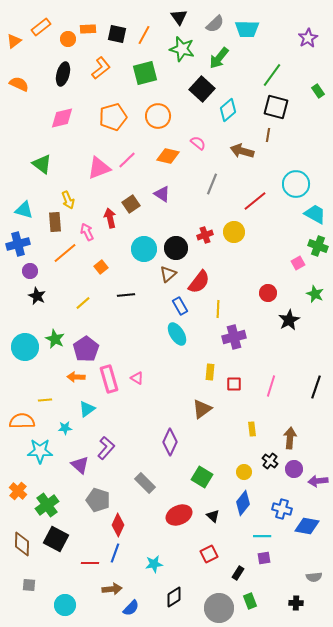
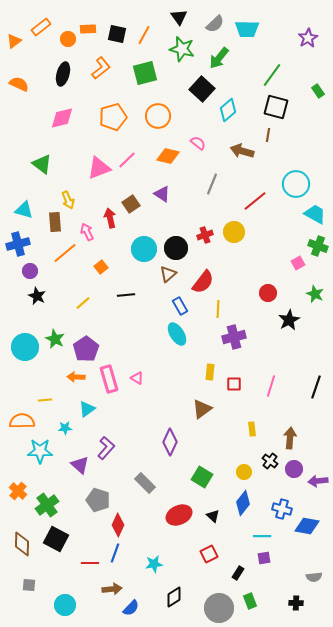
red semicircle at (199, 282): moved 4 px right
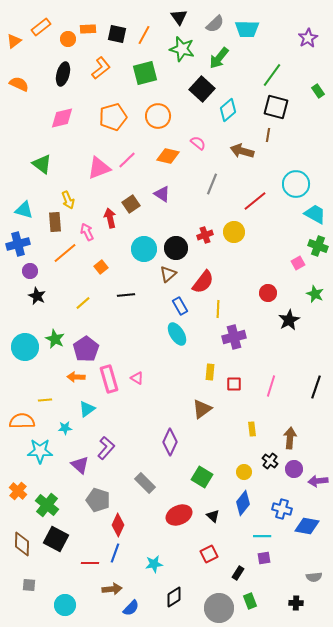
green cross at (47, 505): rotated 15 degrees counterclockwise
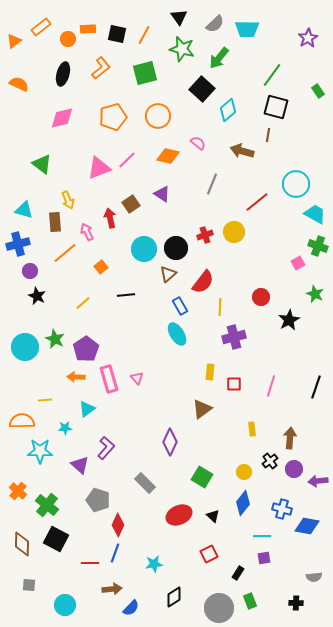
red line at (255, 201): moved 2 px right, 1 px down
red circle at (268, 293): moved 7 px left, 4 px down
yellow line at (218, 309): moved 2 px right, 2 px up
pink triangle at (137, 378): rotated 16 degrees clockwise
black cross at (270, 461): rotated 14 degrees clockwise
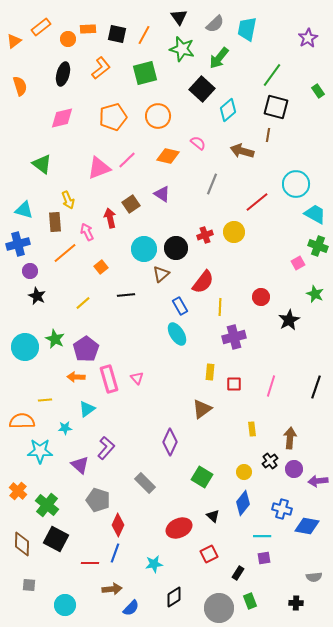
cyan trapezoid at (247, 29): rotated 100 degrees clockwise
orange semicircle at (19, 84): moved 1 px right, 2 px down; rotated 48 degrees clockwise
brown triangle at (168, 274): moved 7 px left
red ellipse at (179, 515): moved 13 px down
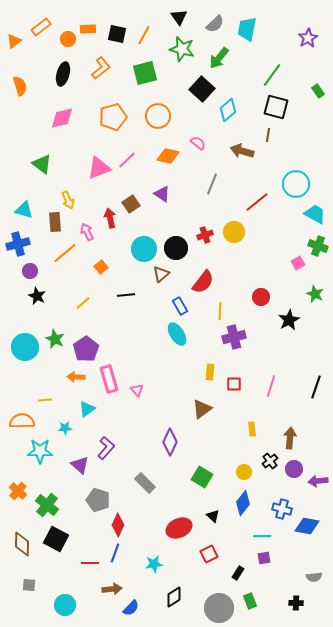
yellow line at (220, 307): moved 4 px down
pink triangle at (137, 378): moved 12 px down
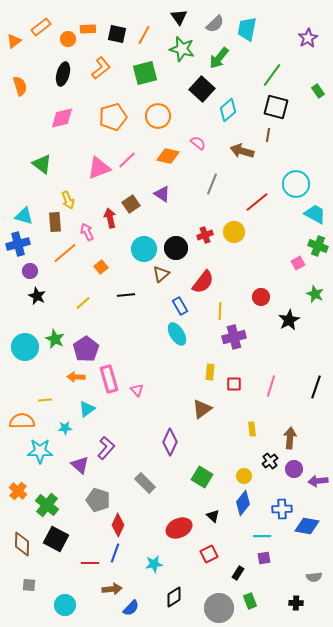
cyan triangle at (24, 210): moved 6 px down
yellow circle at (244, 472): moved 4 px down
blue cross at (282, 509): rotated 18 degrees counterclockwise
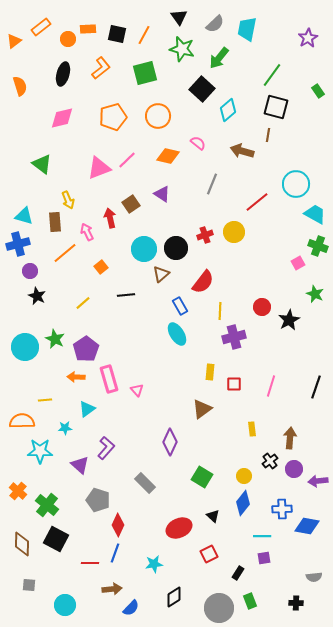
red circle at (261, 297): moved 1 px right, 10 px down
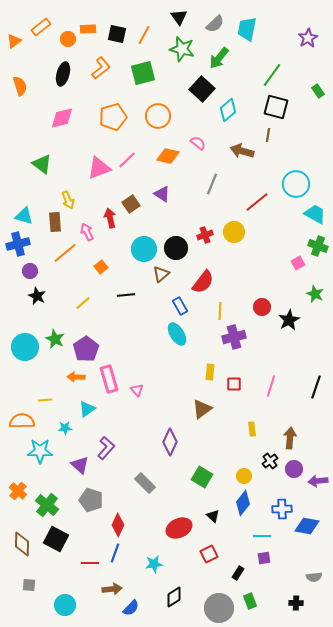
green square at (145, 73): moved 2 px left
gray pentagon at (98, 500): moved 7 px left
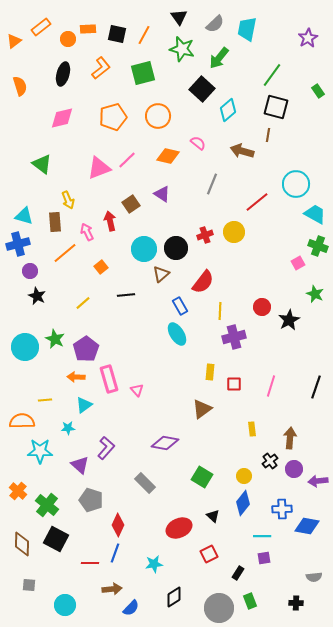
red arrow at (110, 218): moved 3 px down
cyan triangle at (87, 409): moved 3 px left, 4 px up
cyan star at (65, 428): moved 3 px right
purple diamond at (170, 442): moved 5 px left, 1 px down; rotated 76 degrees clockwise
